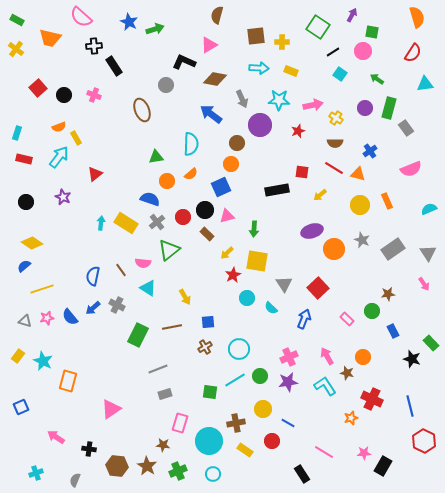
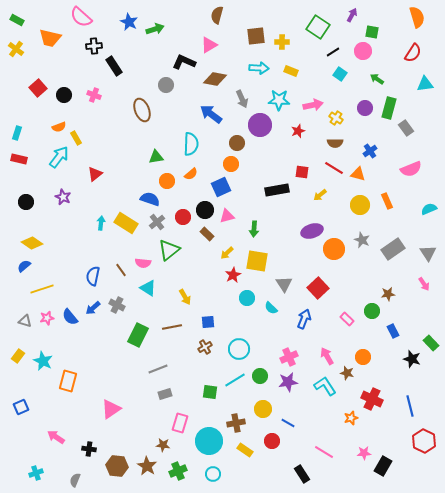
red rectangle at (24, 159): moved 5 px left
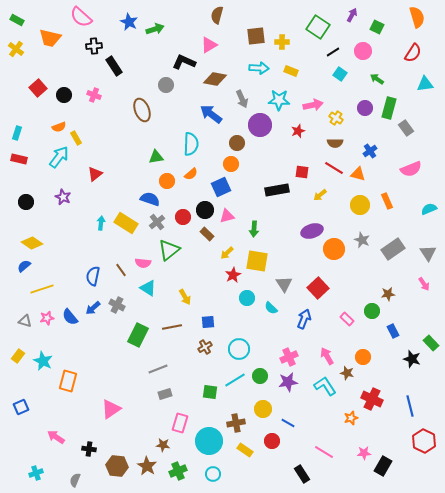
green square at (372, 32): moved 5 px right, 5 px up; rotated 16 degrees clockwise
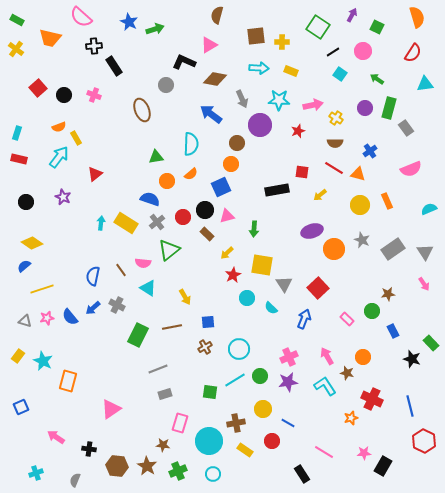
gray triangle at (428, 253): moved 3 px left, 1 px up
yellow square at (257, 261): moved 5 px right, 4 px down
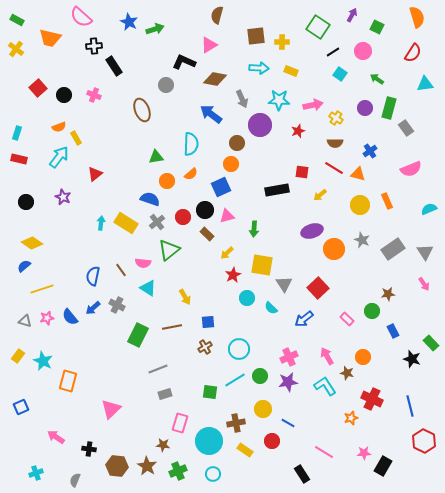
blue arrow at (304, 319): rotated 150 degrees counterclockwise
pink triangle at (111, 409): rotated 10 degrees counterclockwise
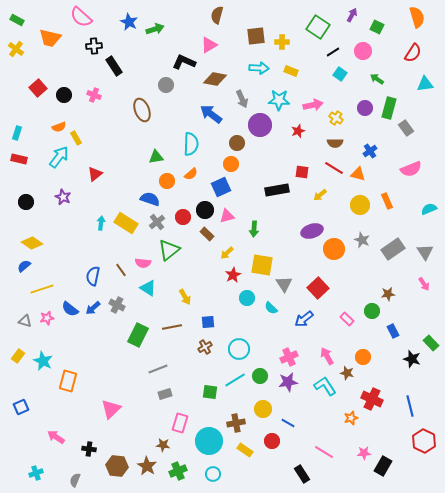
blue semicircle at (70, 317): moved 8 px up; rotated 12 degrees counterclockwise
